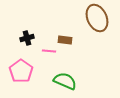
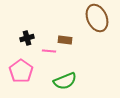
green semicircle: rotated 135 degrees clockwise
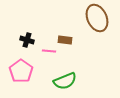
black cross: moved 2 px down; rotated 32 degrees clockwise
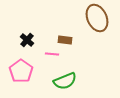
black cross: rotated 24 degrees clockwise
pink line: moved 3 px right, 3 px down
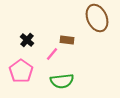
brown rectangle: moved 2 px right
pink line: rotated 56 degrees counterclockwise
green semicircle: moved 3 px left; rotated 15 degrees clockwise
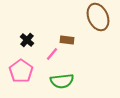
brown ellipse: moved 1 px right, 1 px up
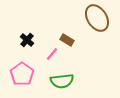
brown ellipse: moved 1 px left, 1 px down; rotated 8 degrees counterclockwise
brown rectangle: rotated 24 degrees clockwise
pink pentagon: moved 1 px right, 3 px down
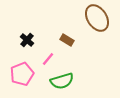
pink line: moved 4 px left, 5 px down
pink pentagon: rotated 15 degrees clockwise
green semicircle: rotated 10 degrees counterclockwise
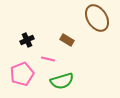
black cross: rotated 24 degrees clockwise
pink line: rotated 64 degrees clockwise
